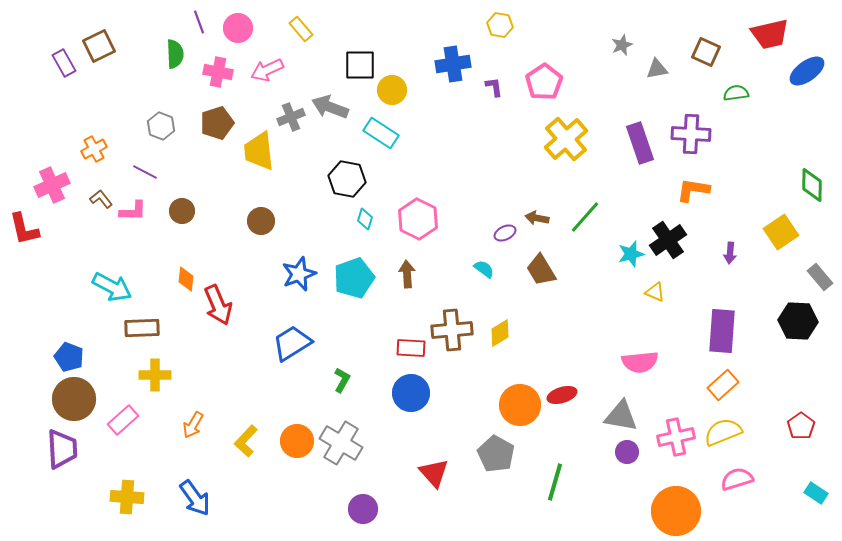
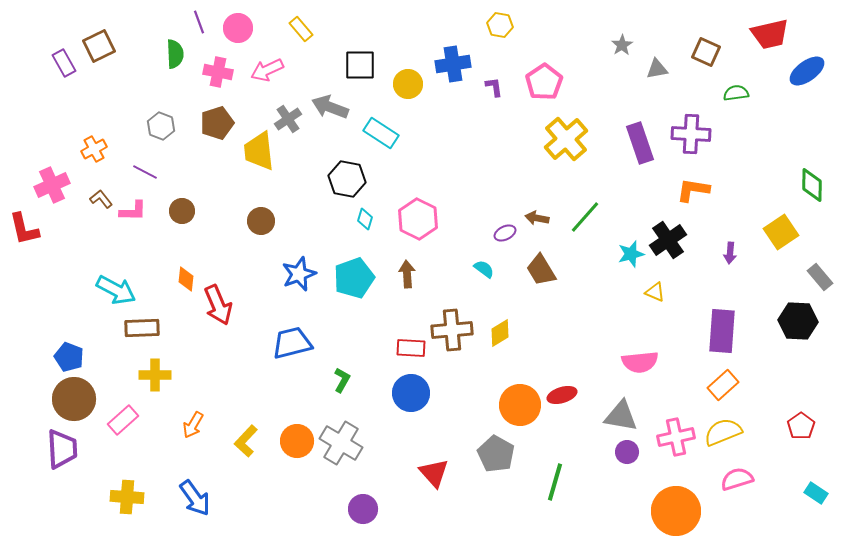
gray star at (622, 45): rotated 10 degrees counterclockwise
yellow circle at (392, 90): moved 16 px right, 6 px up
gray cross at (291, 117): moved 3 px left, 2 px down; rotated 12 degrees counterclockwise
cyan arrow at (112, 287): moved 4 px right, 3 px down
blue trapezoid at (292, 343): rotated 18 degrees clockwise
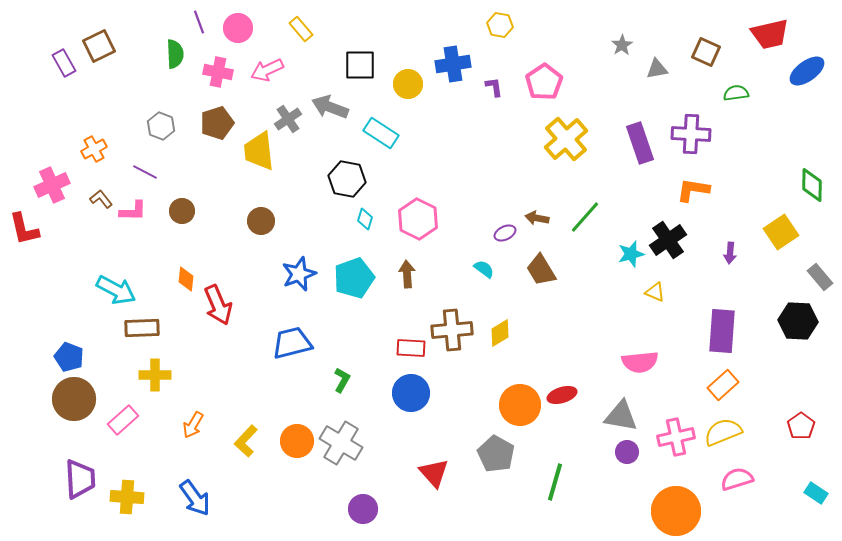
purple trapezoid at (62, 449): moved 18 px right, 30 px down
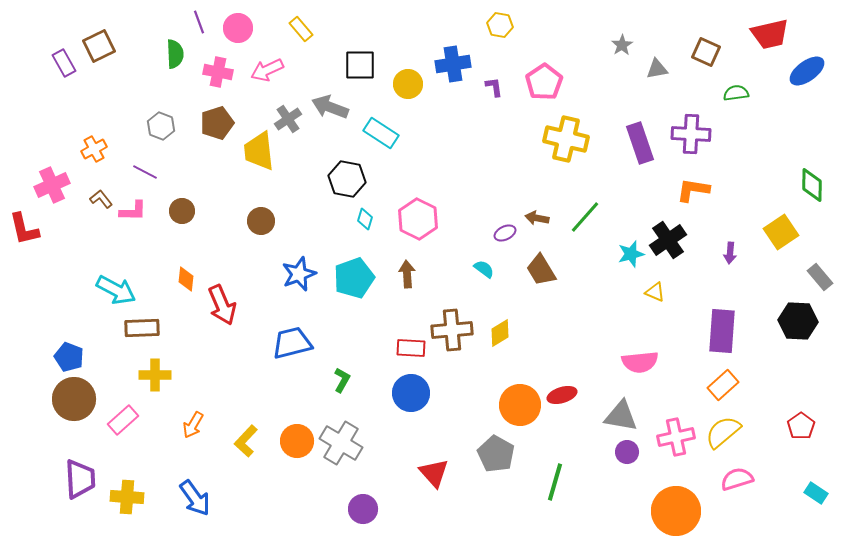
yellow cross at (566, 139): rotated 36 degrees counterclockwise
red arrow at (218, 305): moved 4 px right
yellow semicircle at (723, 432): rotated 18 degrees counterclockwise
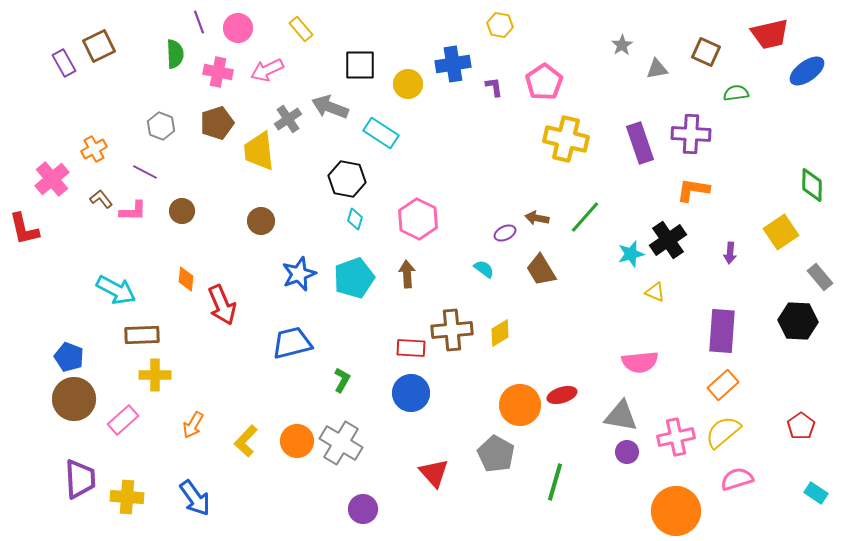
pink cross at (52, 185): moved 6 px up; rotated 16 degrees counterclockwise
cyan diamond at (365, 219): moved 10 px left
brown rectangle at (142, 328): moved 7 px down
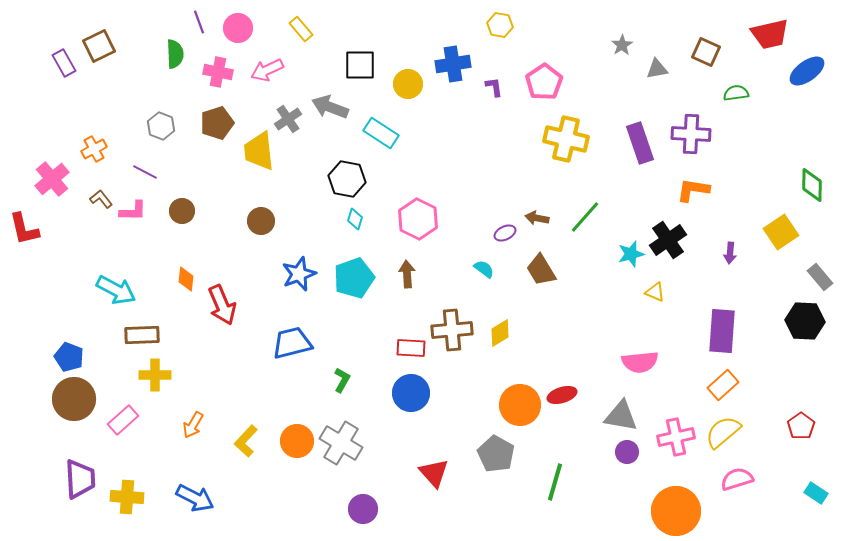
black hexagon at (798, 321): moved 7 px right
blue arrow at (195, 498): rotated 27 degrees counterclockwise
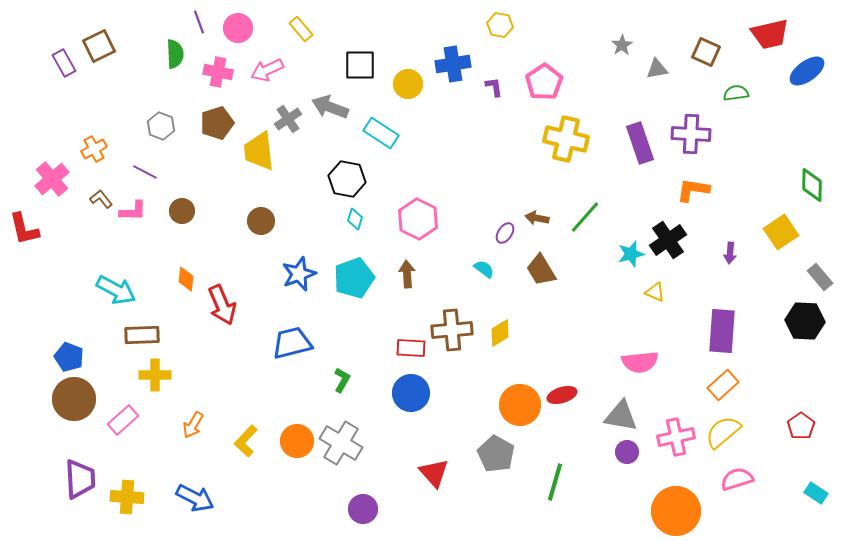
purple ellipse at (505, 233): rotated 30 degrees counterclockwise
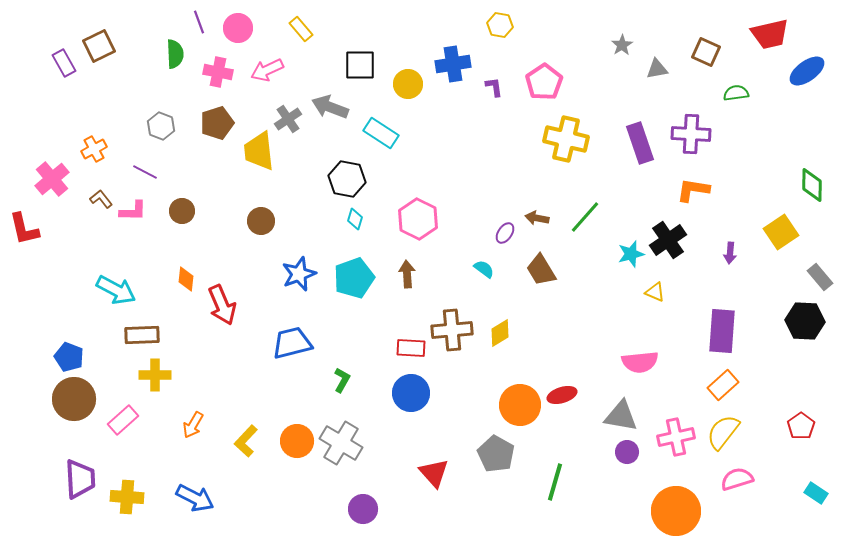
yellow semicircle at (723, 432): rotated 12 degrees counterclockwise
